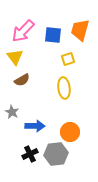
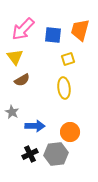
pink arrow: moved 2 px up
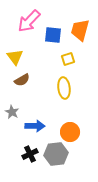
pink arrow: moved 6 px right, 8 px up
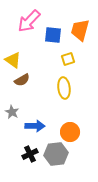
yellow triangle: moved 2 px left, 3 px down; rotated 18 degrees counterclockwise
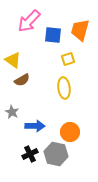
gray hexagon: rotated 20 degrees clockwise
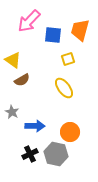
yellow ellipse: rotated 30 degrees counterclockwise
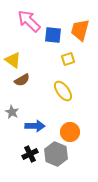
pink arrow: rotated 90 degrees clockwise
yellow ellipse: moved 1 px left, 3 px down
gray hexagon: rotated 10 degrees clockwise
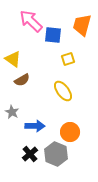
pink arrow: moved 2 px right
orange trapezoid: moved 2 px right, 5 px up
yellow triangle: moved 1 px up
black cross: rotated 14 degrees counterclockwise
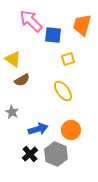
blue arrow: moved 3 px right, 3 px down; rotated 18 degrees counterclockwise
orange circle: moved 1 px right, 2 px up
